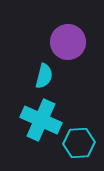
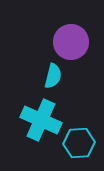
purple circle: moved 3 px right
cyan semicircle: moved 9 px right
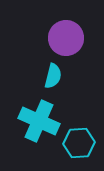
purple circle: moved 5 px left, 4 px up
cyan cross: moved 2 px left, 1 px down
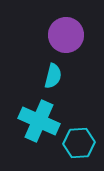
purple circle: moved 3 px up
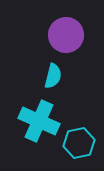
cyan hexagon: rotated 8 degrees counterclockwise
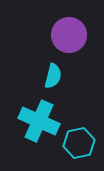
purple circle: moved 3 px right
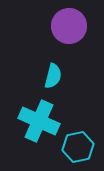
purple circle: moved 9 px up
cyan hexagon: moved 1 px left, 4 px down
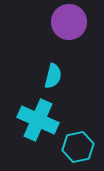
purple circle: moved 4 px up
cyan cross: moved 1 px left, 1 px up
